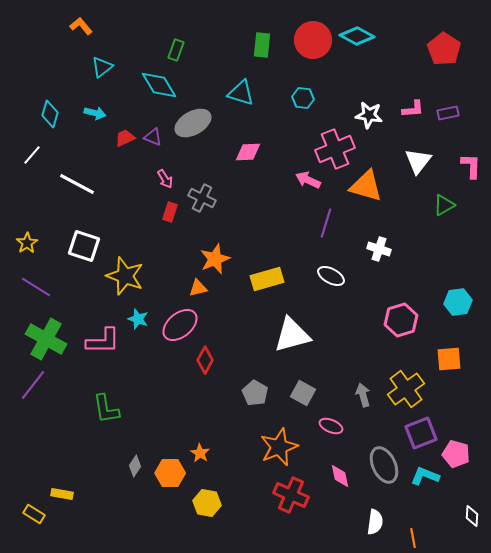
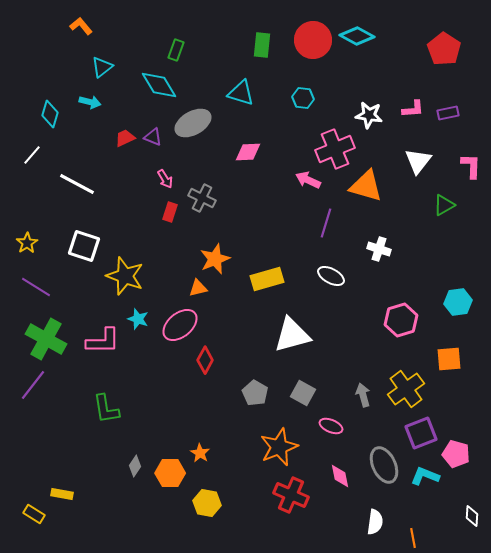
cyan arrow at (95, 113): moved 5 px left, 11 px up
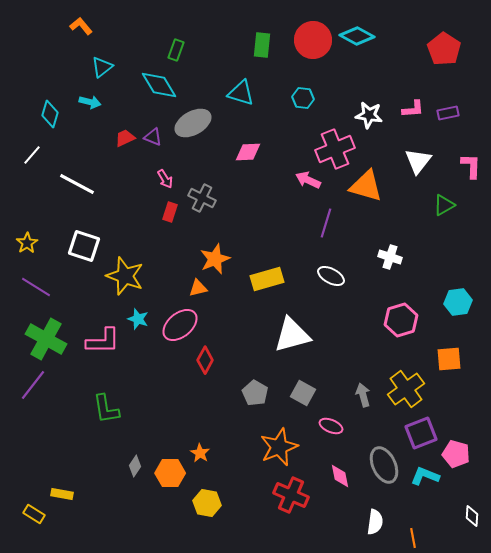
white cross at (379, 249): moved 11 px right, 8 px down
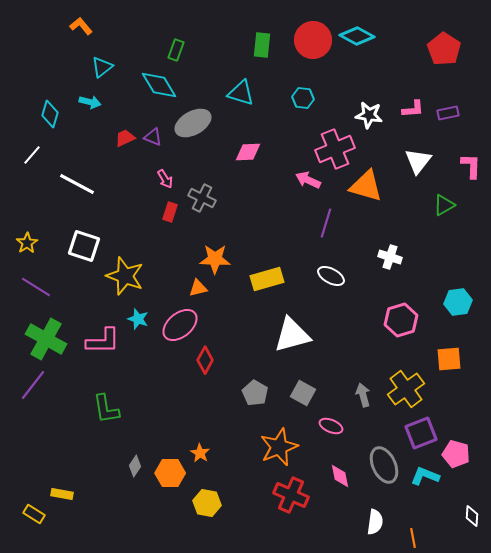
orange star at (215, 259): rotated 24 degrees clockwise
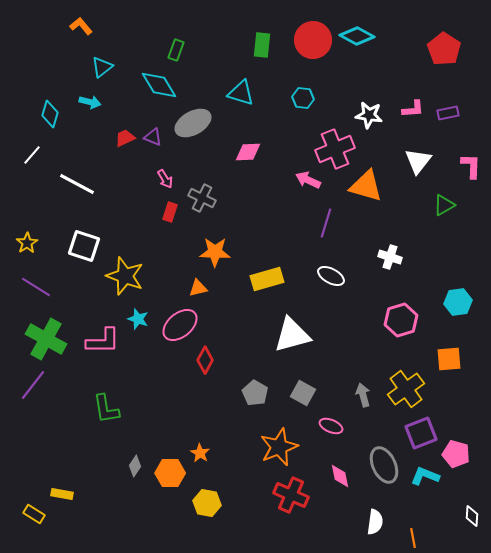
orange star at (215, 259): moved 7 px up
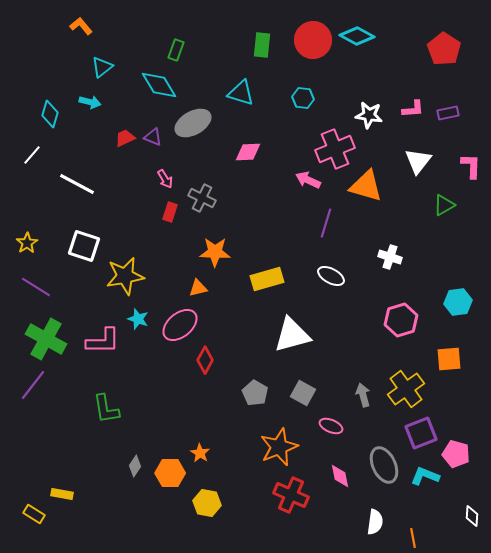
yellow star at (125, 276): rotated 30 degrees counterclockwise
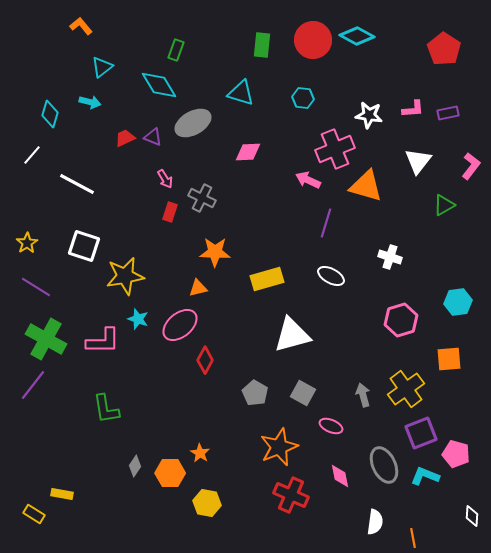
pink L-shape at (471, 166): rotated 36 degrees clockwise
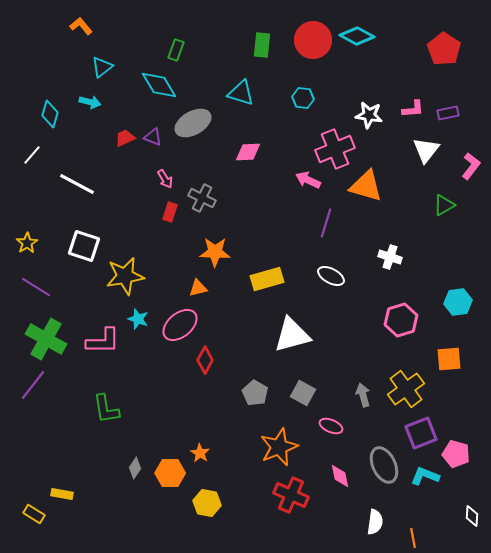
white triangle at (418, 161): moved 8 px right, 11 px up
gray diamond at (135, 466): moved 2 px down
